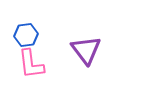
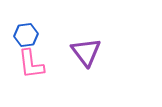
purple triangle: moved 2 px down
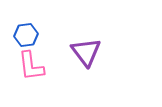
pink L-shape: moved 2 px down
